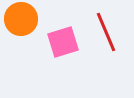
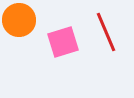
orange circle: moved 2 px left, 1 px down
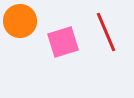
orange circle: moved 1 px right, 1 px down
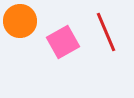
pink square: rotated 12 degrees counterclockwise
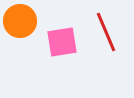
pink square: moved 1 px left; rotated 20 degrees clockwise
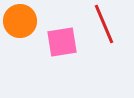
red line: moved 2 px left, 8 px up
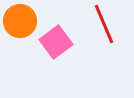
pink square: moved 6 px left; rotated 28 degrees counterclockwise
